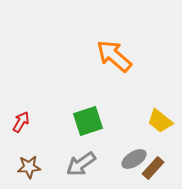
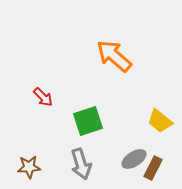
red arrow: moved 22 px right, 25 px up; rotated 105 degrees clockwise
gray arrow: rotated 72 degrees counterclockwise
brown rectangle: rotated 15 degrees counterclockwise
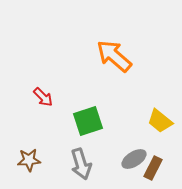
brown star: moved 7 px up
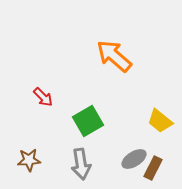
green square: rotated 12 degrees counterclockwise
gray arrow: rotated 8 degrees clockwise
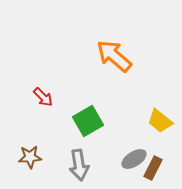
brown star: moved 1 px right, 3 px up
gray arrow: moved 2 px left, 1 px down
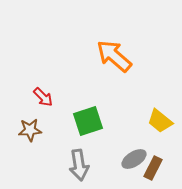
green square: rotated 12 degrees clockwise
brown star: moved 27 px up
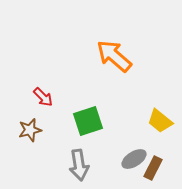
brown star: rotated 10 degrees counterclockwise
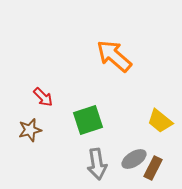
green square: moved 1 px up
gray arrow: moved 18 px right, 1 px up
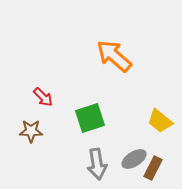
green square: moved 2 px right, 2 px up
brown star: moved 1 px right, 1 px down; rotated 15 degrees clockwise
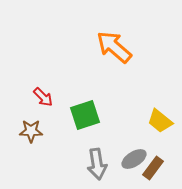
orange arrow: moved 9 px up
green square: moved 5 px left, 3 px up
brown rectangle: rotated 10 degrees clockwise
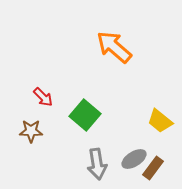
green square: rotated 32 degrees counterclockwise
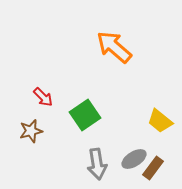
green square: rotated 16 degrees clockwise
brown star: rotated 15 degrees counterclockwise
